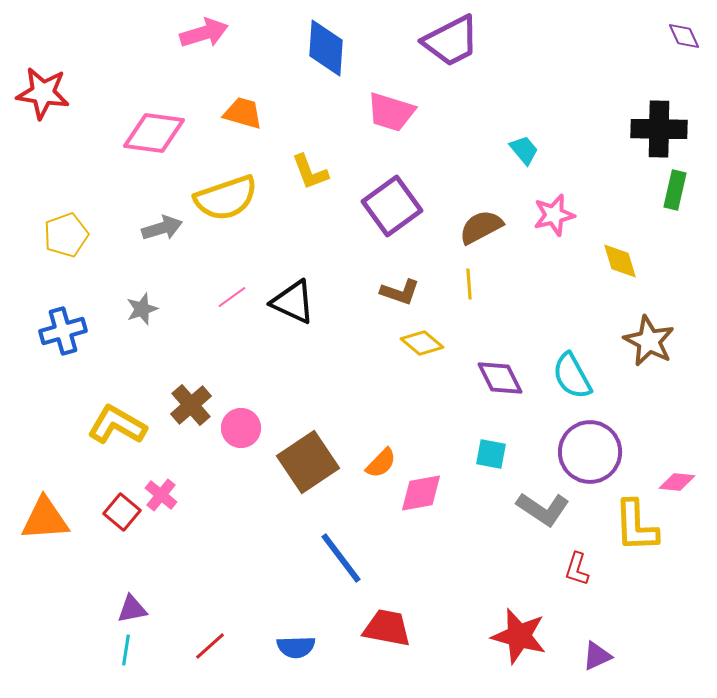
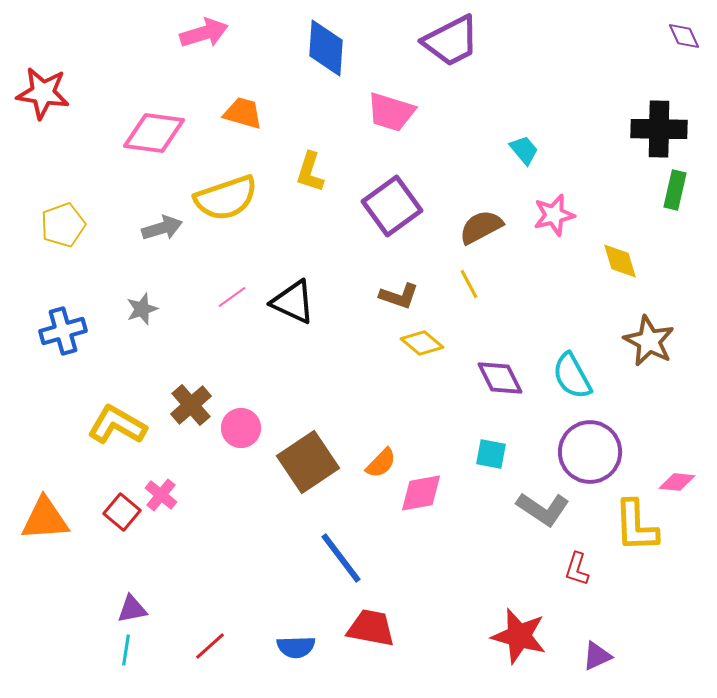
yellow L-shape at (310, 172): rotated 39 degrees clockwise
yellow pentagon at (66, 235): moved 3 px left, 10 px up
yellow line at (469, 284): rotated 24 degrees counterclockwise
brown L-shape at (400, 292): moved 1 px left, 4 px down
red trapezoid at (387, 628): moved 16 px left
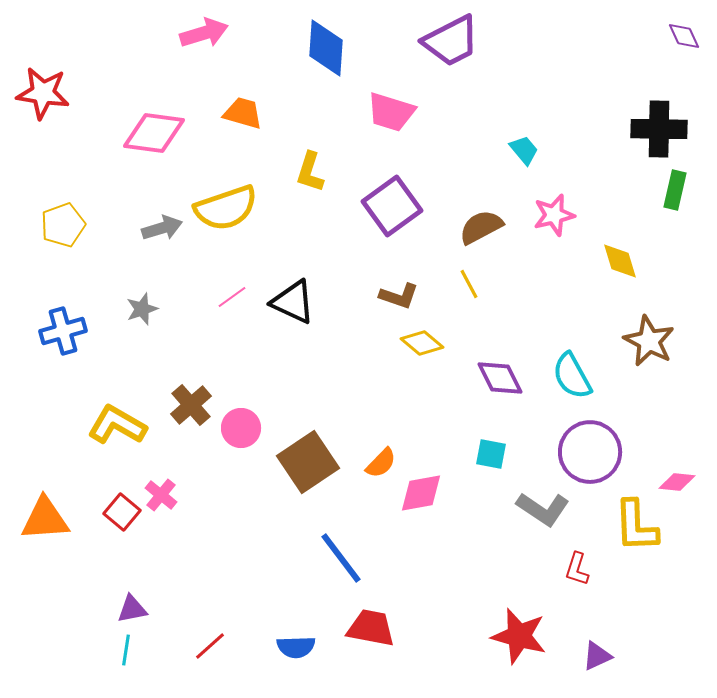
yellow semicircle at (226, 198): moved 10 px down
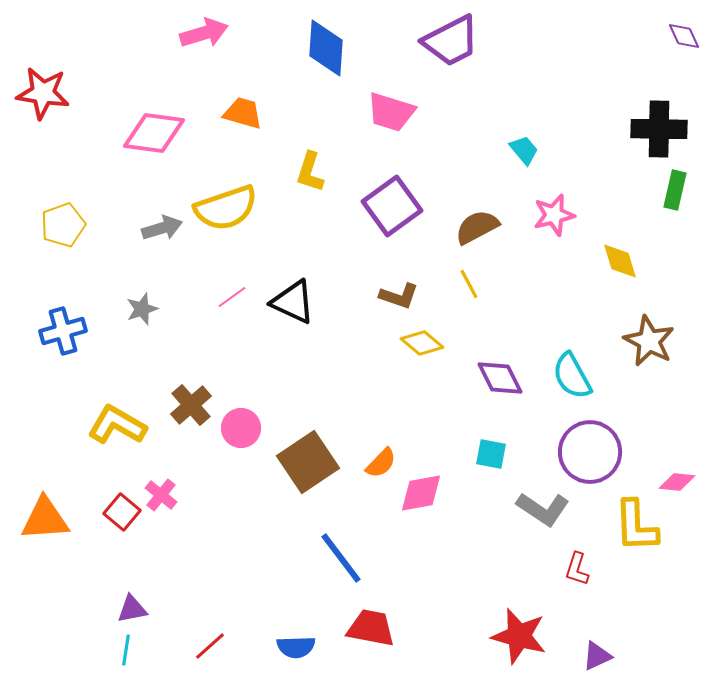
brown semicircle at (481, 227): moved 4 px left
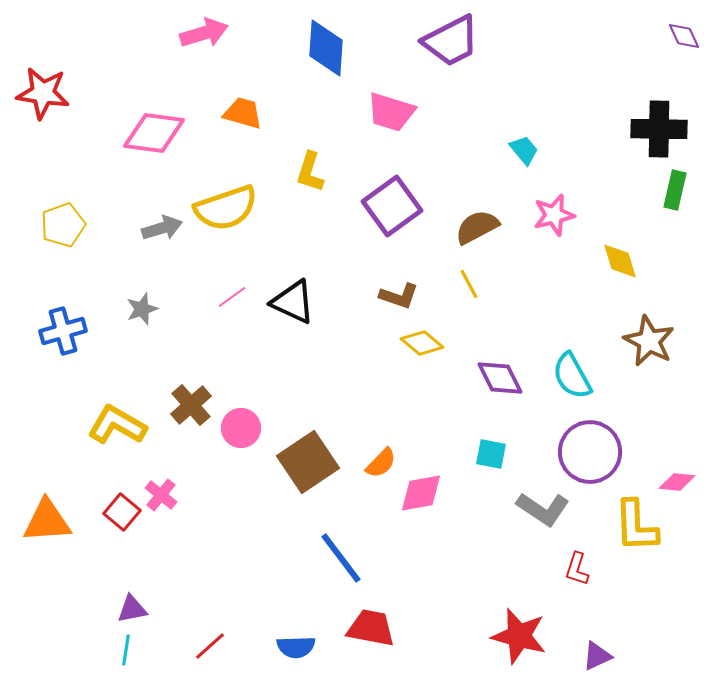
orange triangle at (45, 519): moved 2 px right, 2 px down
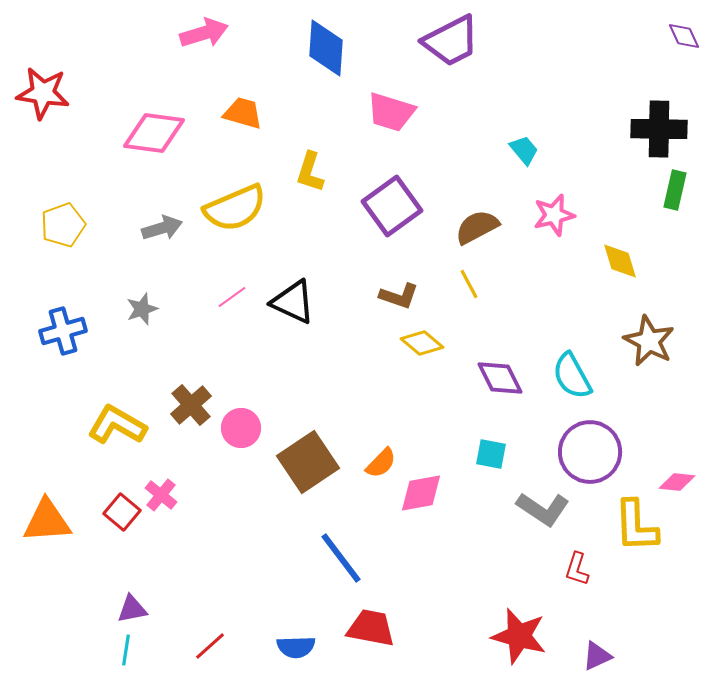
yellow semicircle at (226, 208): moved 9 px right; rotated 4 degrees counterclockwise
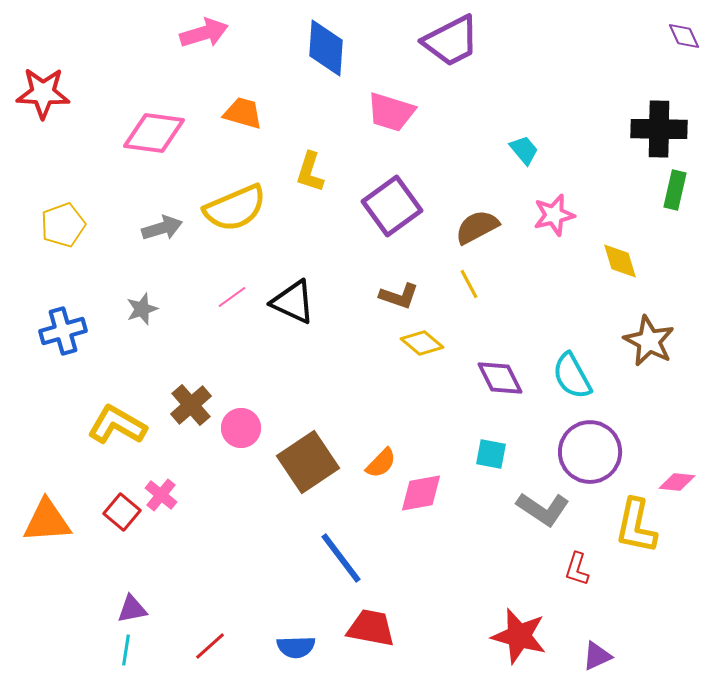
red star at (43, 93): rotated 6 degrees counterclockwise
yellow L-shape at (636, 526): rotated 14 degrees clockwise
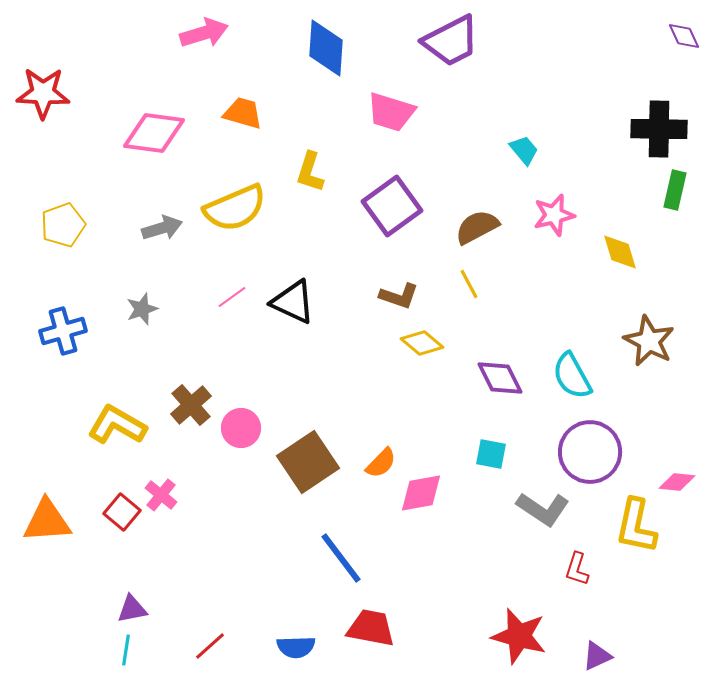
yellow diamond at (620, 261): moved 9 px up
